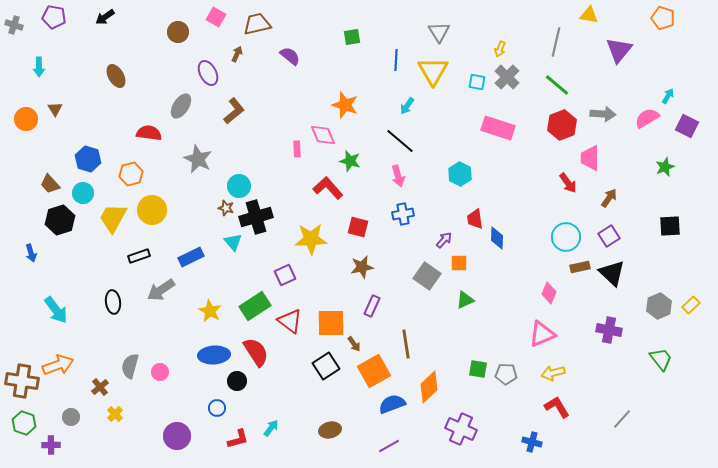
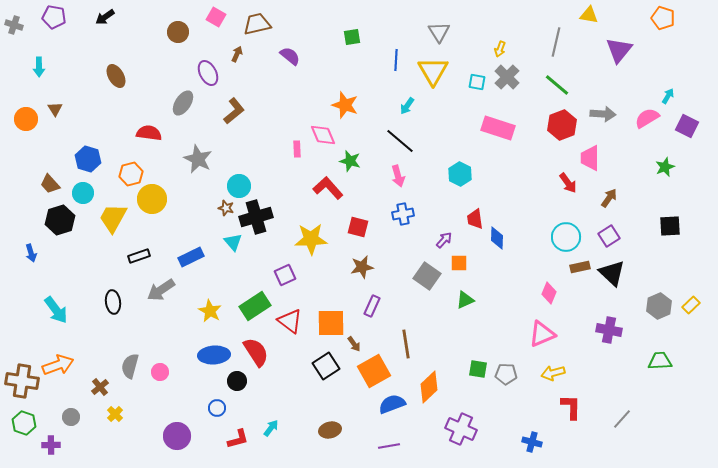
gray ellipse at (181, 106): moved 2 px right, 3 px up
yellow circle at (152, 210): moved 11 px up
green trapezoid at (661, 359): moved 1 px left, 2 px down; rotated 55 degrees counterclockwise
red L-shape at (557, 407): moved 14 px right; rotated 32 degrees clockwise
purple line at (389, 446): rotated 20 degrees clockwise
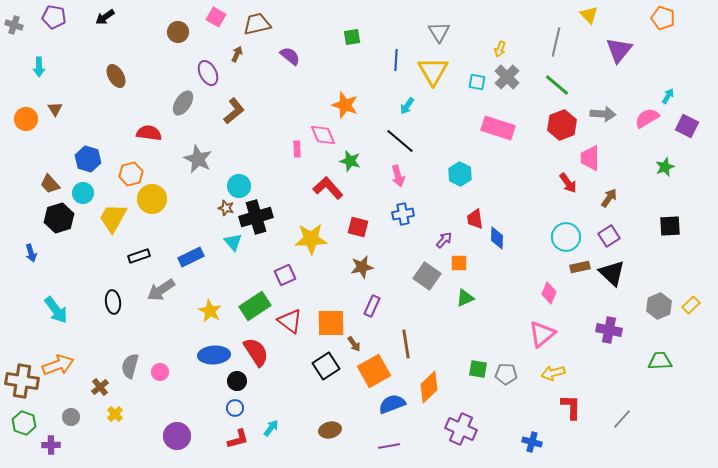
yellow triangle at (589, 15): rotated 36 degrees clockwise
black hexagon at (60, 220): moved 1 px left, 2 px up
green triangle at (465, 300): moved 2 px up
pink triangle at (542, 334): rotated 16 degrees counterclockwise
blue circle at (217, 408): moved 18 px right
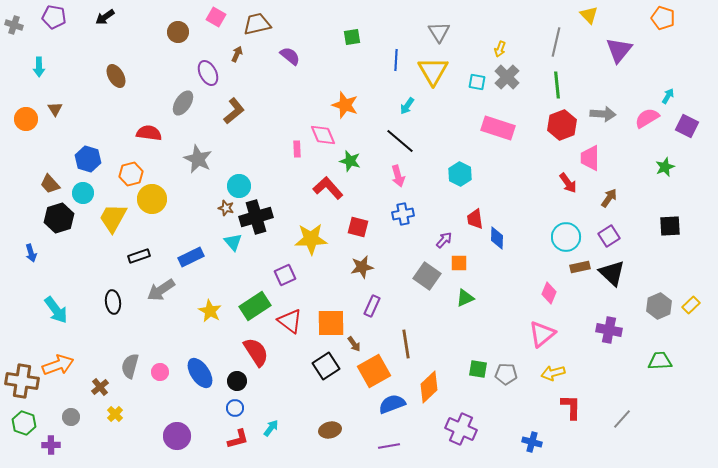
green line at (557, 85): rotated 44 degrees clockwise
blue ellipse at (214, 355): moved 14 px left, 18 px down; rotated 60 degrees clockwise
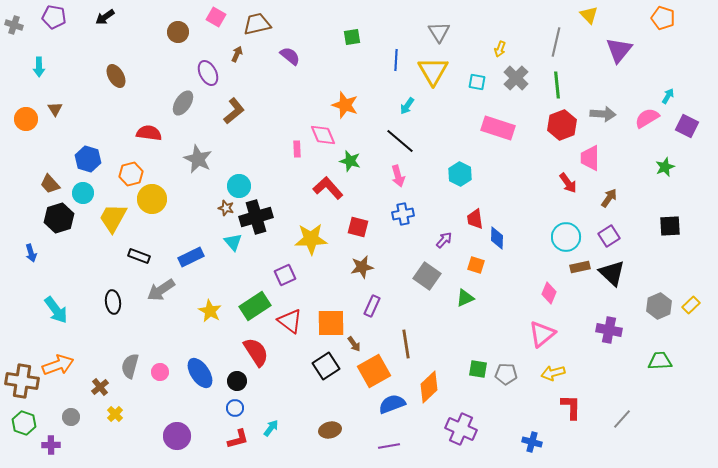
gray cross at (507, 77): moved 9 px right, 1 px down
black rectangle at (139, 256): rotated 40 degrees clockwise
orange square at (459, 263): moved 17 px right, 2 px down; rotated 18 degrees clockwise
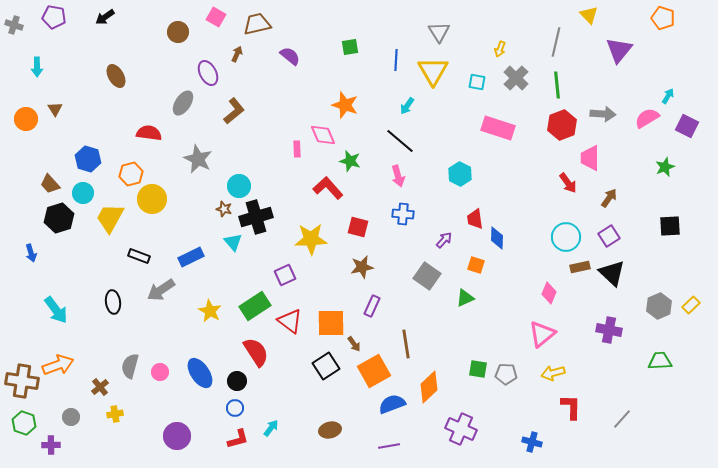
green square at (352, 37): moved 2 px left, 10 px down
cyan arrow at (39, 67): moved 2 px left
brown star at (226, 208): moved 2 px left, 1 px down
blue cross at (403, 214): rotated 15 degrees clockwise
yellow trapezoid at (113, 218): moved 3 px left
yellow cross at (115, 414): rotated 35 degrees clockwise
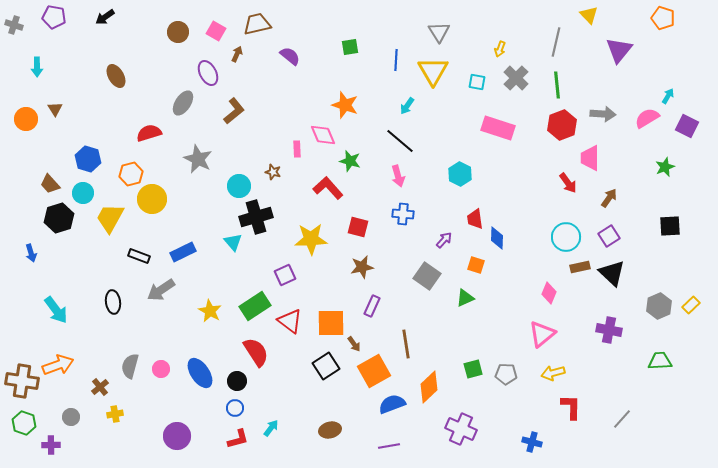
pink square at (216, 17): moved 14 px down
red semicircle at (149, 133): rotated 25 degrees counterclockwise
brown star at (224, 209): moved 49 px right, 37 px up
blue rectangle at (191, 257): moved 8 px left, 5 px up
green square at (478, 369): moved 5 px left; rotated 24 degrees counterclockwise
pink circle at (160, 372): moved 1 px right, 3 px up
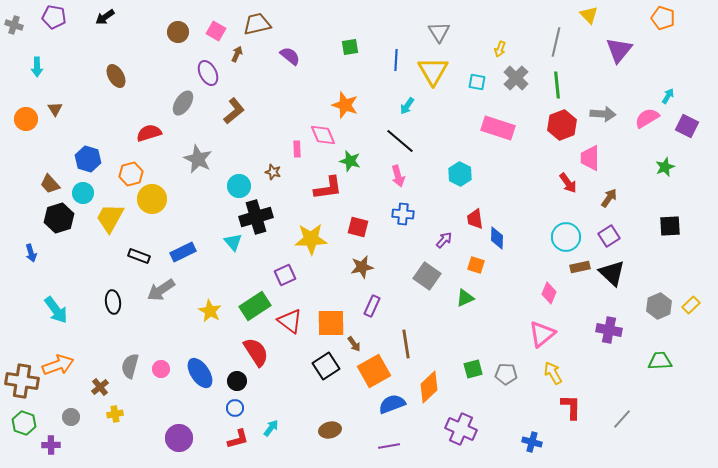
red L-shape at (328, 188): rotated 124 degrees clockwise
yellow arrow at (553, 373): rotated 75 degrees clockwise
purple circle at (177, 436): moved 2 px right, 2 px down
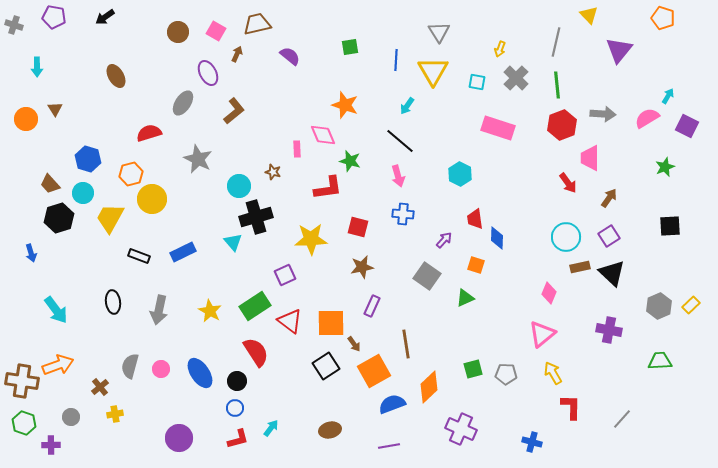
gray arrow at (161, 290): moved 2 px left, 20 px down; rotated 44 degrees counterclockwise
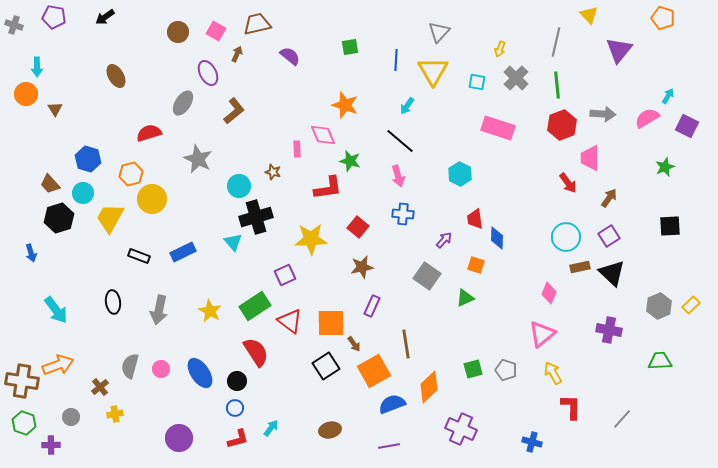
gray triangle at (439, 32): rotated 15 degrees clockwise
orange circle at (26, 119): moved 25 px up
red square at (358, 227): rotated 25 degrees clockwise
gray pentagon at (506, 374): moved 4 px up; rotated 15 degrees clockwise
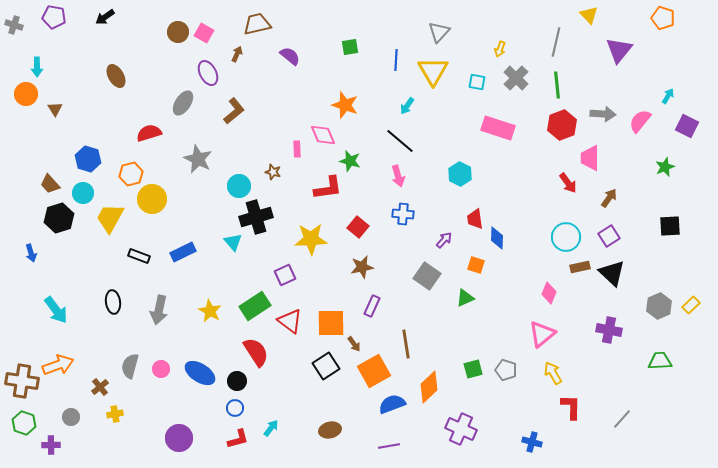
pink square at (216, 31): moved 12 px left, 2 px down
pink semicircle at (647, 118): moved 7 px left, 3 px down; rotated 20 degrees counterclockwise
blue ellipse at (200, 373): rotated 24 degrees counterclockwise
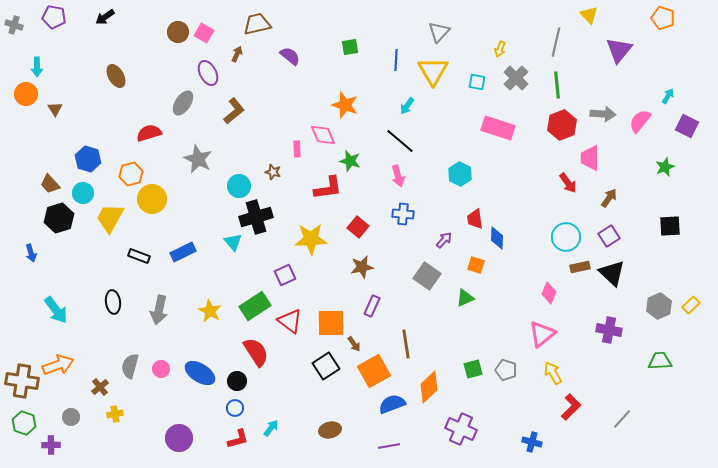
red L-shape at (571, 407): rotated 44 degrees clockwise
